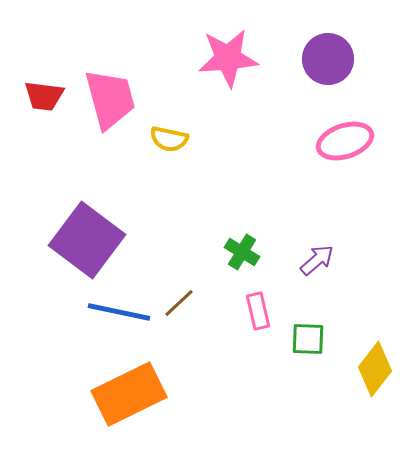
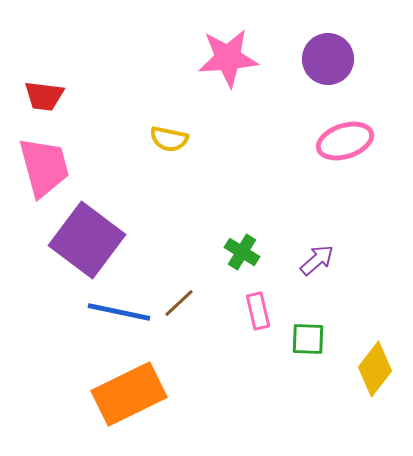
pink trapezoid: moved 66 px left, 68 px down
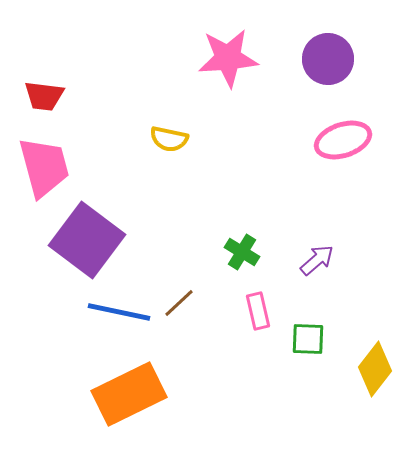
pink ellipse: moved 2 px left, 1 px up
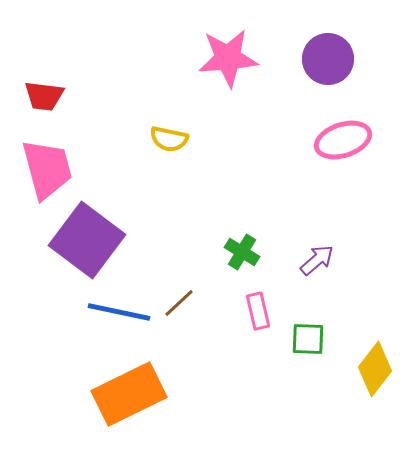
pink trapezoid: moved 3 px right, 2 px down
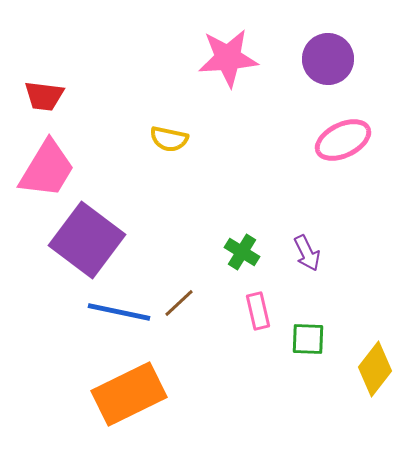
pink ellipse: rotated 8 degrees counterclockwise
pink trapezoid: rotated 46 degrees clockwise
purple arrow: moved 10 px left, 7 px up; rotated 105 degrees clockwise
